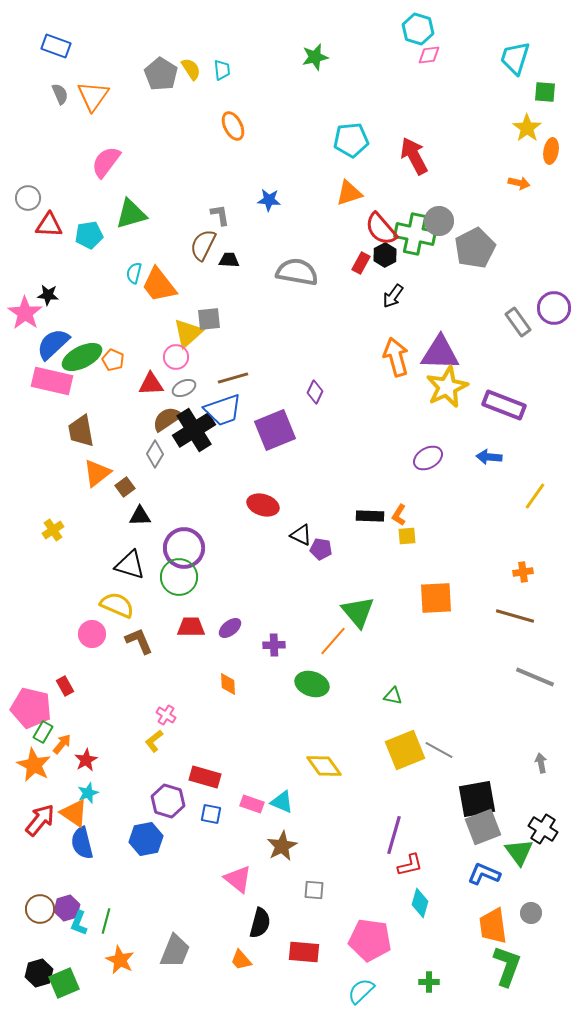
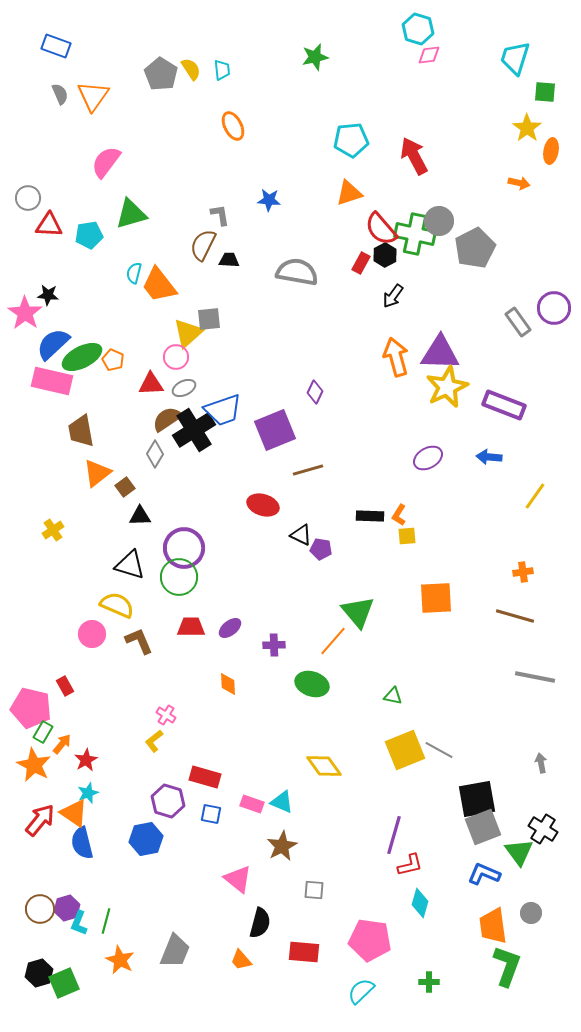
brown line at (233, 378): moved 75 px right, 92 px down
gray line at (535, 677): rotated 12 degrees counterclockwise
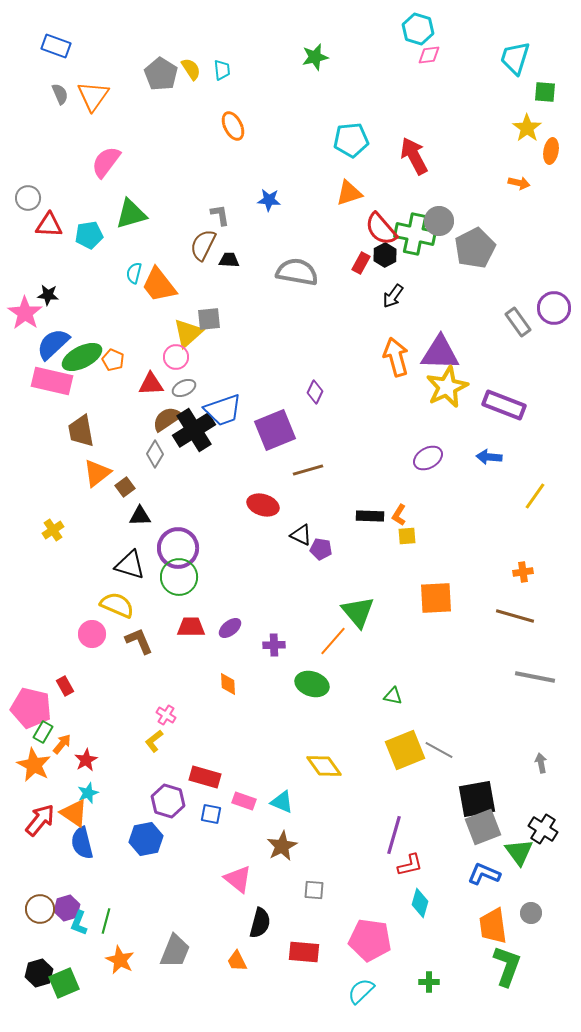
purple circle at (184, 548): moved 6 px left
pink rectangle at (252, 804): moved 8 px left, 3 px up
orange trapezoid at (241, 960): moved 4 px left, 1 px down; rotated 15 degrees clockwise
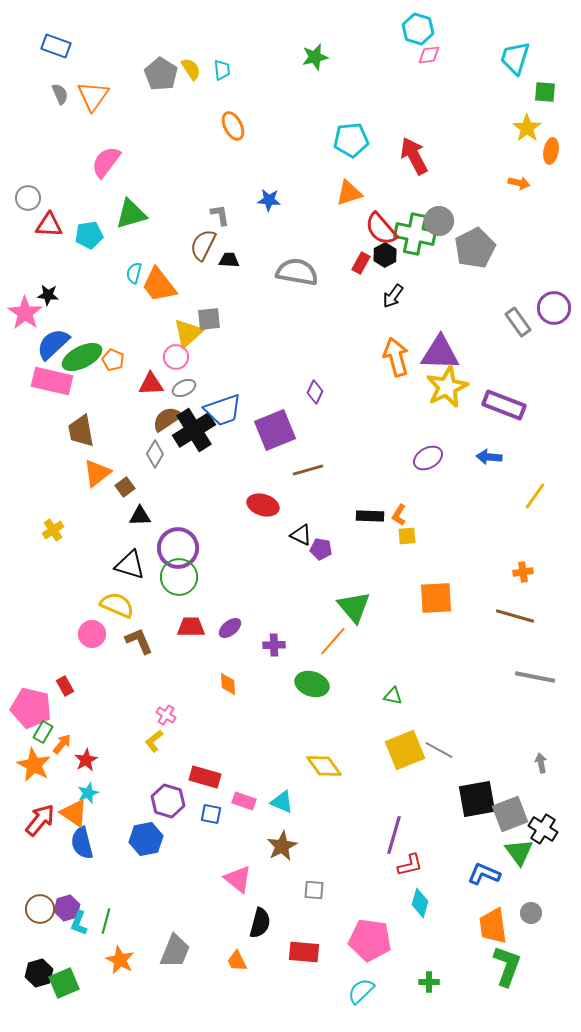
green triangle at (358, 612): moved 4 px left, 5 px up
gray square at (483, 827): moved 27 px right, 13 px up
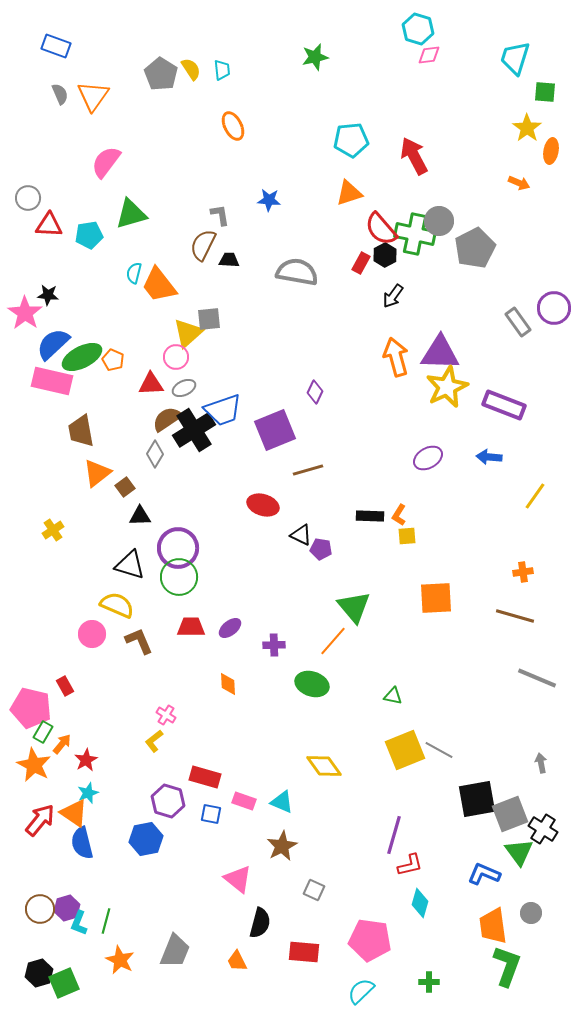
orange arrow at (519, 183): rotated 10 degrees clockwise
gray line at (535, 677): moved 2 px right, 1 px down; rotated 12 degrees clockwise
gray square at (314, 890): rotated 20 degrees clockwise
